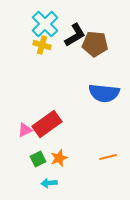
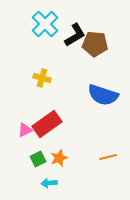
yellow cross: moved 33 px down
blue semicircle: moved 1 px left, 2 px down; rotated 12 degrees clockwise
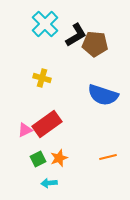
black L-shape: moved 1 px right
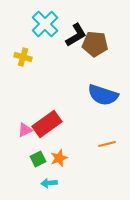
yellow cross: moved 19 px left, 21 px up
orange line: moved 1 px left, 13 px up
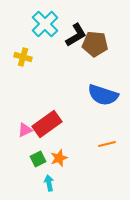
cyan arrow: rotated 84 degrees clockwise
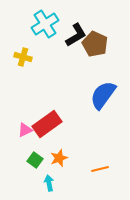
cyan cross: rotated 12 degrees clockwise
brown pentagon: rotated 20 degrees clockwise
blue semicircle: rotated 108 degrees clockwise
orange line: moved 7 px left, 25 px down
green square: moved 3 px left, 1 px down; rotated 28 degrees counterclockwise
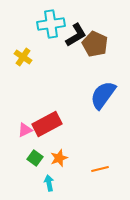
cyan cross: moved 6 px right; rotated 24 degrees clockwise
yellow cross: rotated 18 degrees clockwise
red rectangle: rotated 8 degrees clockwise
green square: moved 2 px up
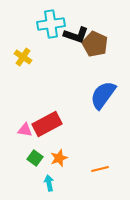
black L-shape: rotated 50 degrees clockwise
pink triangle: rotated 35 degrees clockwise
